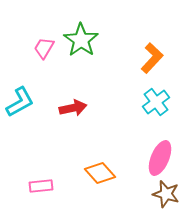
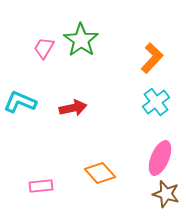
cyan L-shape: rotated 128 degrees counterclockwise
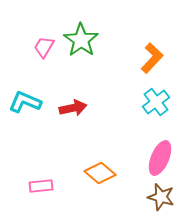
pink trapezoid: moved 1 px up
cyan L-shape: moved 5 px right
orange diamond: rotated 8 degrees counterclockwise
brown star: moved 5 px left, 3 px down
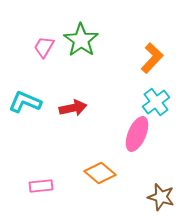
pink ellipse: moved 23 px left, 24 px up
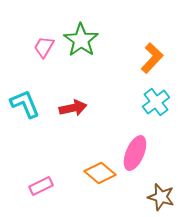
cyan L-shape: moved 2 px down; rotated 44 degrees clockwise
pink ellipse: moved 2 px left, 19 px down
pink rectangle: rotated 20 degrees counterclockwise
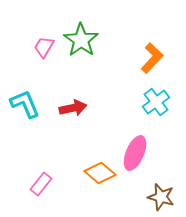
pink rectangle: moved 2 px up; rotated 25 degrees counterclockwise
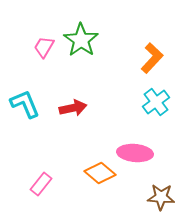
pink ellipse: rotated 72 degrees clockwise
brown star: rotated 12 degrees counterclockwise
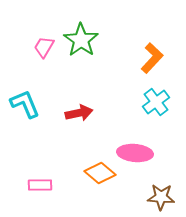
red arrow: moved 6 px right, 5 px down
pink rectangle: moved 1 px left, 1 px down; rotated 50 degrees clockwise
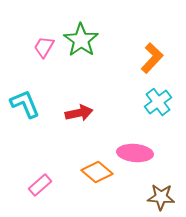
cyan cross: moved 2 px right
orange diamond: moved 3 px left, 1 px up
pink rectangle: rotated 40 degrees counterclockwise
